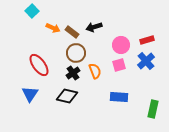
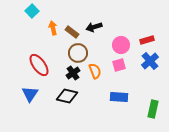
orange arrow: rotated 128 degrees counterclockwise
brown circle: moved 2 px right
blue cross: moved 4 px right
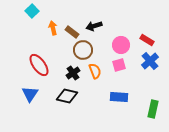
black arrow: moved 1 px up
red rectangle: rotated 48 degrees clockwise
brown circle: moved 5 px right, 3 px up
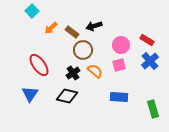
orange arrow: moved 2 px left; rotated 120 degrees counterclockwise
orange semicircle: rotated 28 degrees counterclockwise
green rectangle: rotated 30 degrees counterclockwise
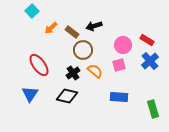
pink circle: moved 2 px right
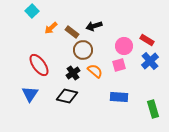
pink circle: moved 1 px right, 1 px down
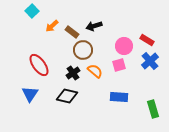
orange arrow: moved 1 px right, 2 px up
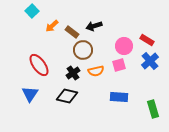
orange semicircle: moved 1 px right; rotated 126 degrees clockwise
